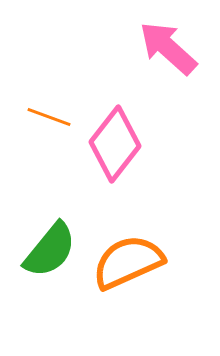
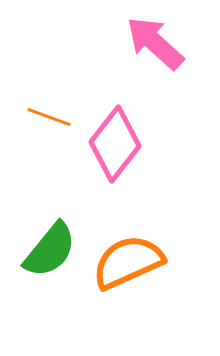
pink arrow: moved 13 px left, 5 px up
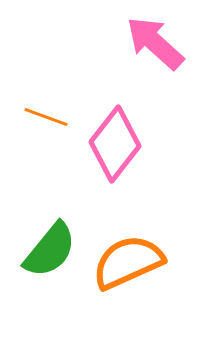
orange line: moved 3 px left
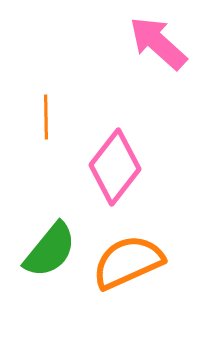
pink arrow: moved 3 px right
orange line: rotated 69 degrees clockwise
pink diamond: moved 23 px down
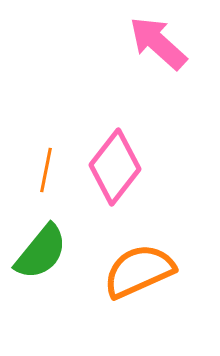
orange line: moved 53 px down; rotated 12 degrees clockwise
green semicircle: moved 9 px left, 2 px down
orange semicircle: moved 11 px right, 9 px down
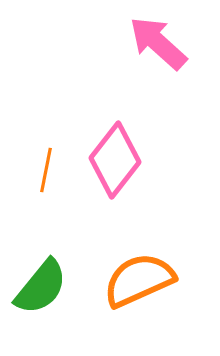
pink diamond: moved 7 px up
green semicircle: moved 35 px down
orange semicircle: moved 9 px down
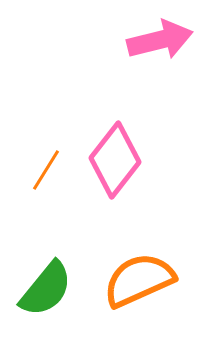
pink arrow: moved 2 px right, 3 px up; rotated 124 degrees clockwise
orange line: rotated 21 degrees clockwise
green semicircle: moved 5 px right, 2 px down
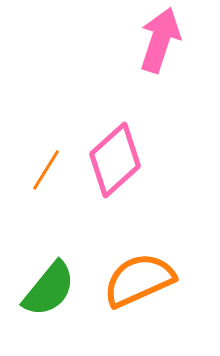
pink arrow: rotated 58 degrees counterclockwise
pink diamond: rotated 10 degrees clockwise
green semicircle: moved 3 px right
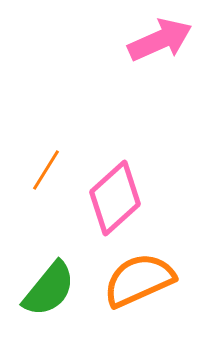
pink arrow: rotated 48 degrees clockwise
pink diamond: moved 38 px down
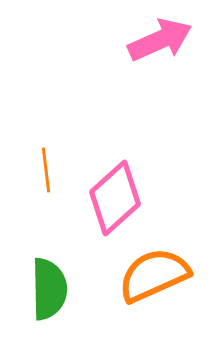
orange line: rotated 39 degrees counterclockwise
orange semicircle: moved 15 px right, 5 px up
green semicircle: rotated 40 degrees counterclockwise
